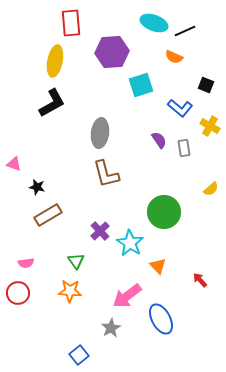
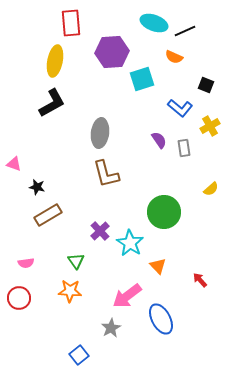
cyan square: moved 1 px right, 6 px up
yellow cross: rotated 30 degrees clockwise
red circle: moved 1 px right, 5 px down
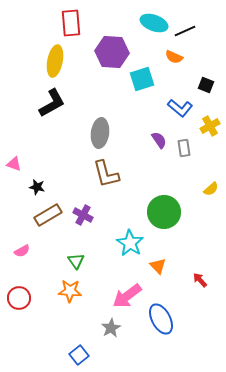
purple hexagon: rotated 8 degrees clockwise
purple cross: moved 17 px left, 16 px up; rotated 18 degrees counterclockwise
pink semicircle: moved 4 px left, 12 px up; rotated 21 degrees counterclockwise
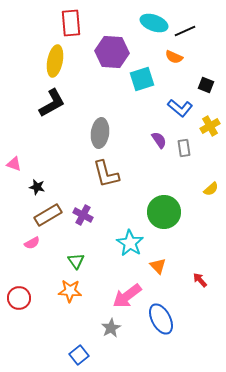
pink semicircle: moved 10 px right, 8 px up
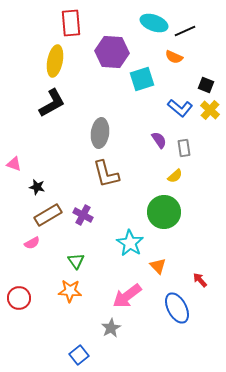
yellow cross: moved 16 px up; rotated 18 degrees counterclockwise
yellow semicircle: moved 36 px left, 13 px up
blue ellipse: moved 16 px right, 11 px up
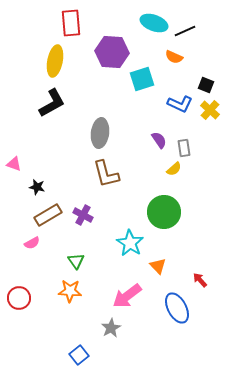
blue L-shape: moved 4 px up; rotated 15 degrees counterclockwise
yellow semicircle: moved 1 px left, 7 px up
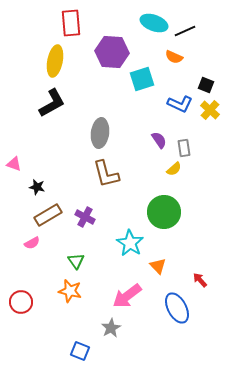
purple cross: moved 2 px right, 2 px down
orange star: rotated 10 degrees clockwise
red circle: moved 2 px right, 4 px down
blue square: moved 1 px right, 4 px up; rotated 30 degrees counterclockwise
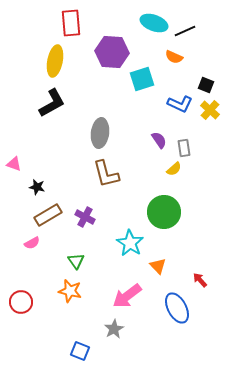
gray star: moved 3 px right, 1 px down
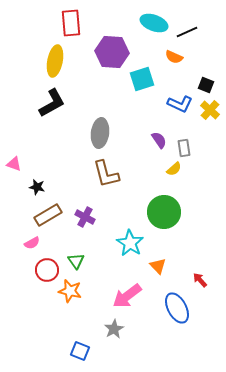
black line: moved 2 px right, 1 px down
red circle: moved 26 px right, 32 px up
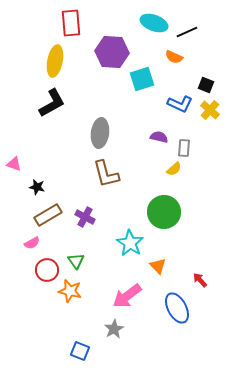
purple semicircle: moved 3 px up; rotated 42 degrees counterclockwise
gray rectangle: rotated 12 degrees clockwise
